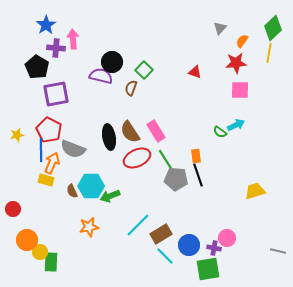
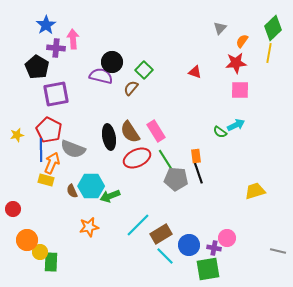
brown semicircle at (131, 88): rotated 21 degrees clockwise
black line at (198, 175): moved 3 px up
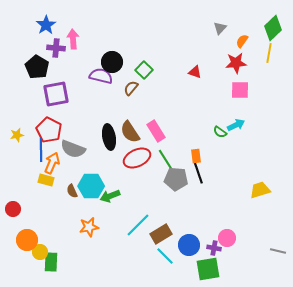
yellow trapezoid at (255, 191): moved 5 px right, 1 px up
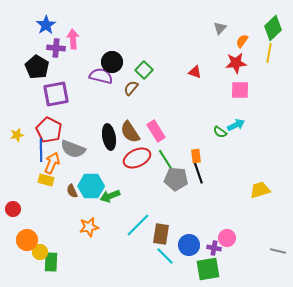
brown rectangle at (161, 234): rotated 50 degrees counterclockwise
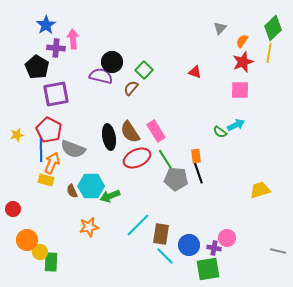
red star at (236, 63): moved 7 px right, 1 px up; rotated 15 degrees counterclockwise
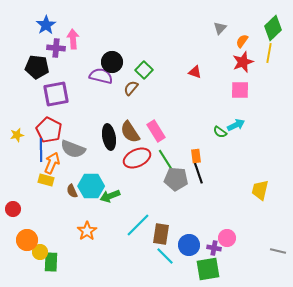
black pentagon at (37, 67): rotated 25 degrees counterclockwise
yellow trapezoid at (260, 190): rotated 60 degrees counterclockwise
orange star at (89, 227): moved 2 px left, 4 px down; rotated 24 degrees counterclockwise
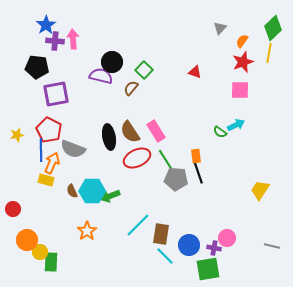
purple cross at (56, 48): moved 1 px left, 7 px up
cyan hexagon at (91, 186): moved 1 px right, 5 px down
yellow trapezoid at (260, 190): rotated 20 degrees clockwise
gray line at (278, 251): moved 6 px left, 5 px up
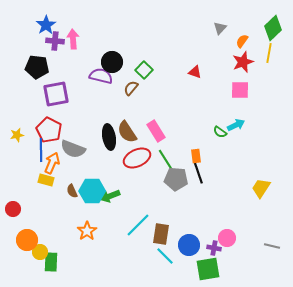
brown semicircle at (130, 132): moved 3 px left
yellow trapezoid at (260, 190): moved 1 px right, 2 px up
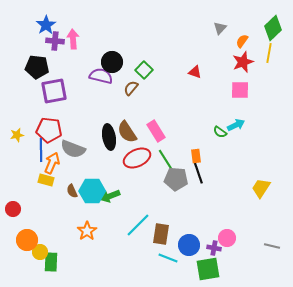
purple square at (56, 94): moved 2 px left, 3 px up
red pentagon at (49, 130): rotated 20 degrees counterclockwise
cyan line at (165, 256): moved 3 px right, 2 px down; rotated 24 degrees counterclockwise
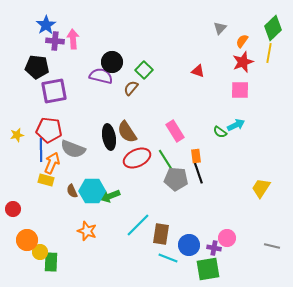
red triangle at (195, 72): moved 3 px right, 1 px up
pink rectangle at (156, 131): moved 19 px right
orange star at (87, 231): rotated 18 degrees counterclockwise
